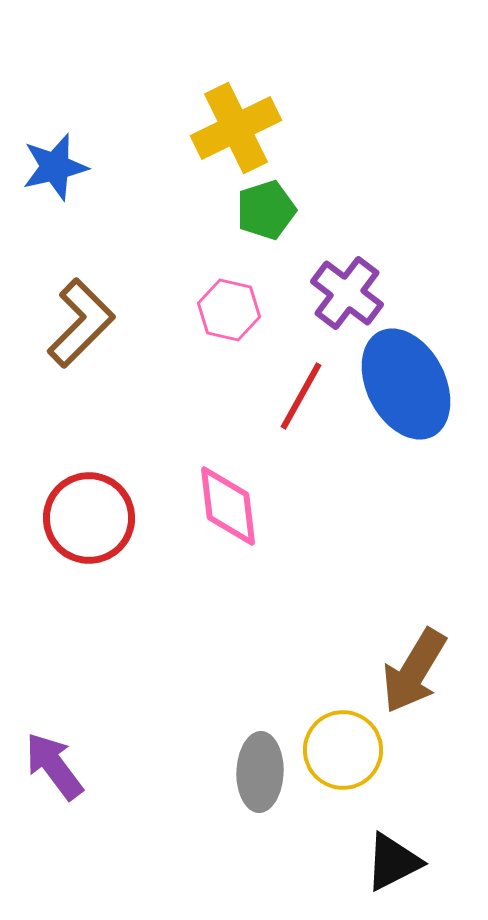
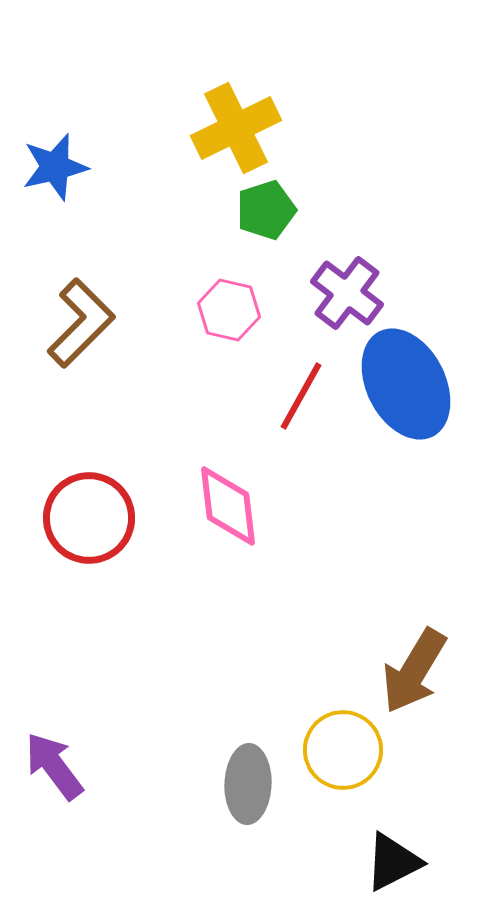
gray ellipse: moved 12 px left, 12 px down
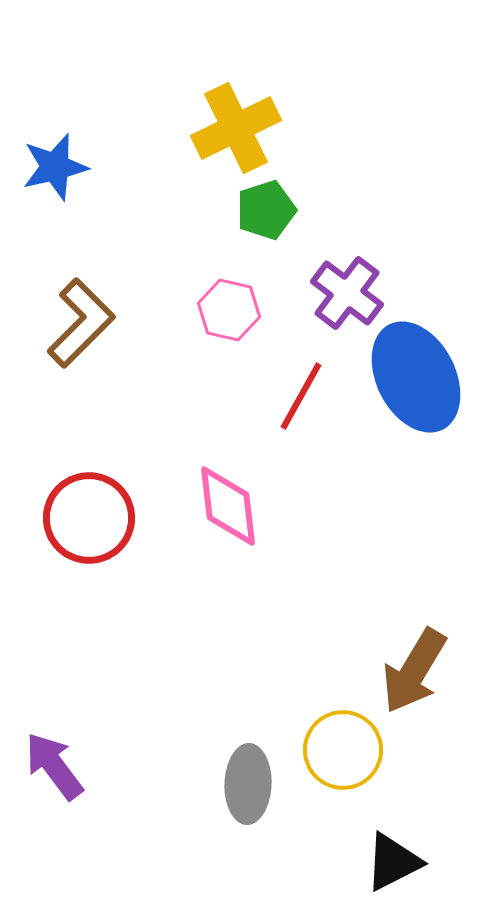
blue ellipse: moved 10 px right, 7 px up
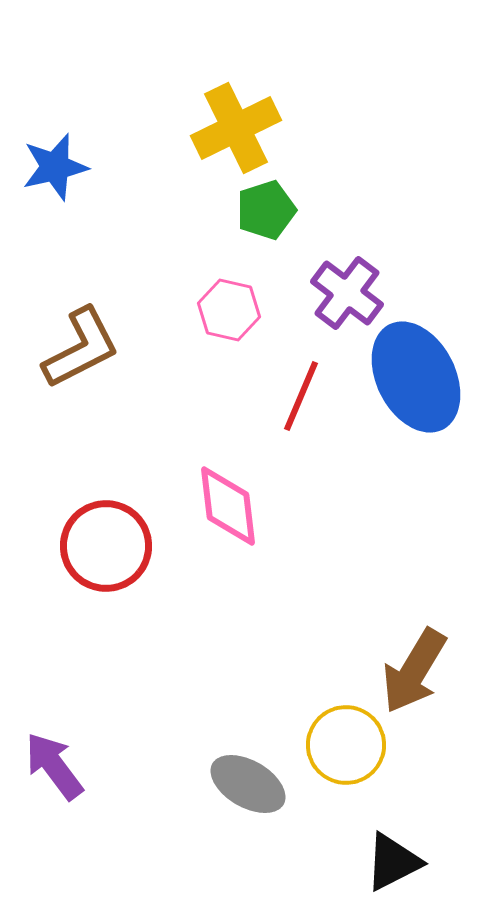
brown L-shape: moved 25 px down; rotated 18 degrees clockwise
red line: rotated 6 degrees counterclockwise
red circle: moved 17 px right, 28 px down
yellow circle: moved 3 px right, 5 px up
gray ellipse: rotated 62 degrees counterclockwise
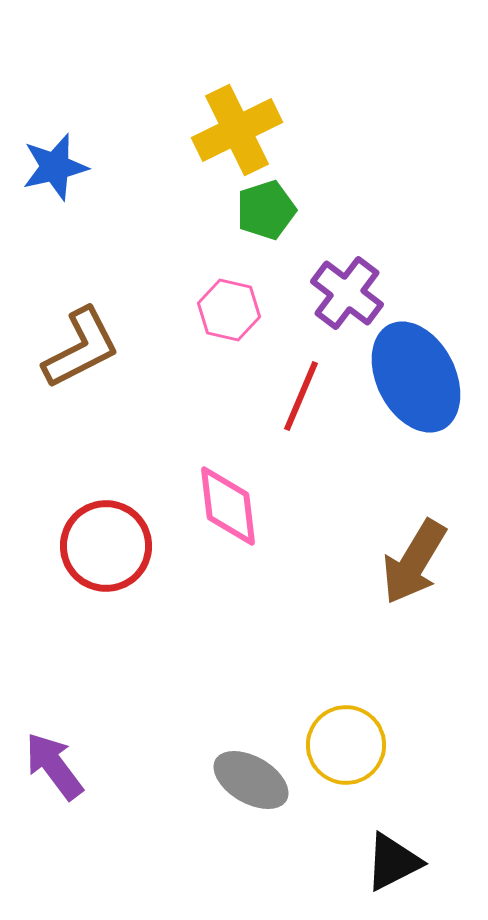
yellow cross: moved 1 px right, 2 px down
brown arrow: moved 109 px up
gray ellipse: moved 3 px right, 4 px up
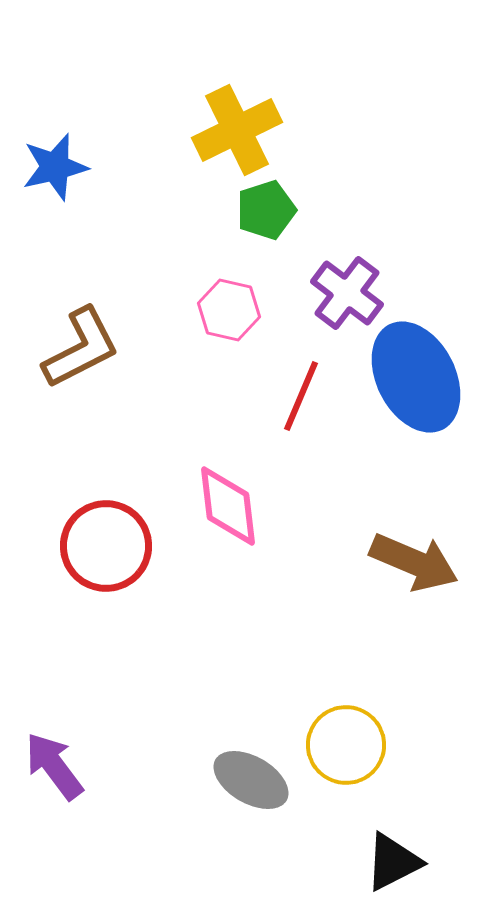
brown arrow: rotated 98 degrees counterclockwise
